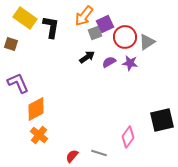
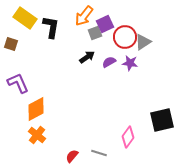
gray triangle: moved 4 px left
orange cross: moved 2 px left
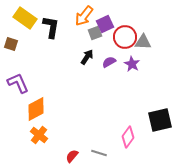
gray triangle: rotated 36 degrees clockwise
black arrow: rotated 21 degrees counterclockwise
purple star: moved 2 px right, 1 px down; rotated 21 degrees clockwise
black square: moved 2 px left
orange cross: moved 2 px right
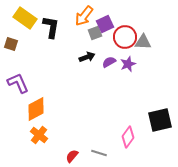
black arrow: rotated 35 degrees clockwise
purple star: moved 4 px left; rotated 21 degrees clockwise
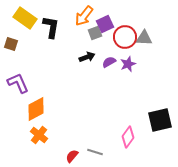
gray triangle: moved 1 px right, 4 px up
gray line: moved 4 px left, 1 px up
